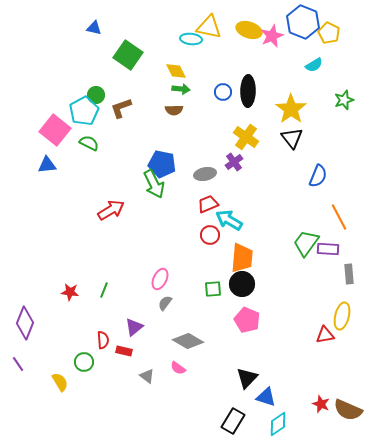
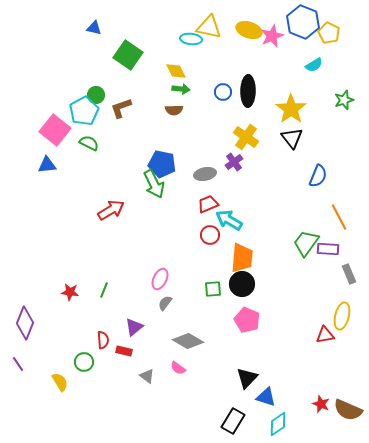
gray rectangle at (349, 274): rotated 18 degrees counterclockwise
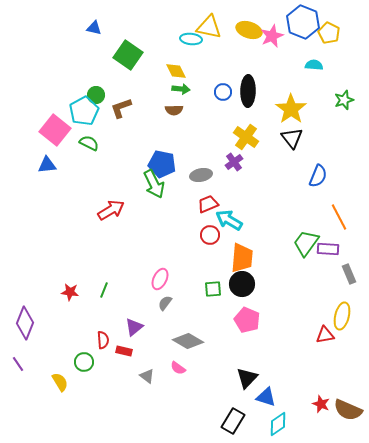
cyan semicircle at (314, 65): rotated 144 degrees counterclockwise
gray ellipse at (205, 174): moved 4 px left, 1 px down
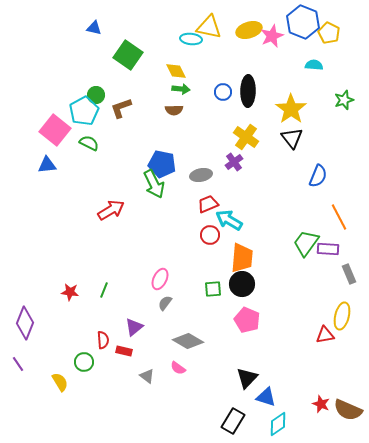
yellow ellipse at (249, 30): rotated 35 degrees counterclockwise
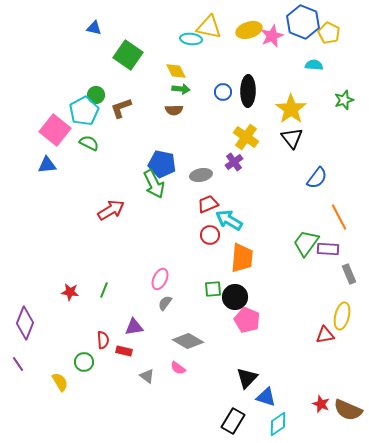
blue semicircle at (318, 176): moved 1 px left, 2 px down; rotated 15 degrees clockwise
black circle at (242, 284): moved 7 px left, 13 px down
purple triangle at (134, 327): rotated 30 degrees clockwise
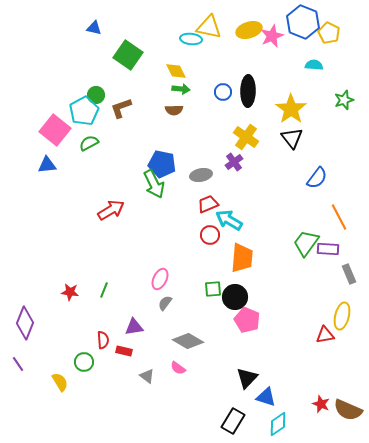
green semicircle at (89, 143): rotated 54 degrees counterclockwise
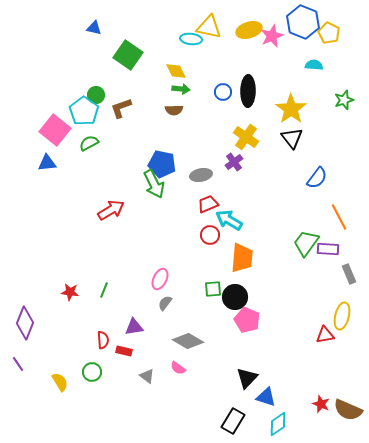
cyan pentagon at (84, 111): rotated 8 degrees counterclockwise
blue triangle at (47, 165): moved 2 px up
green circle at (84, 362): moved 8 px right, 10 px down
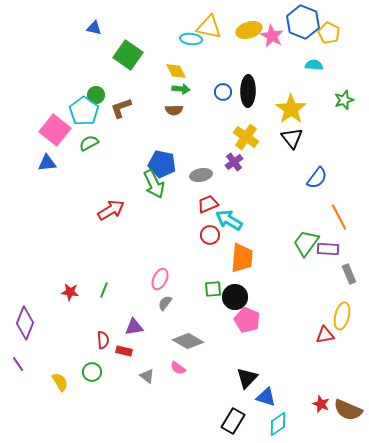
pink star at (272, 36): rotated 20 degrees counterclockwise
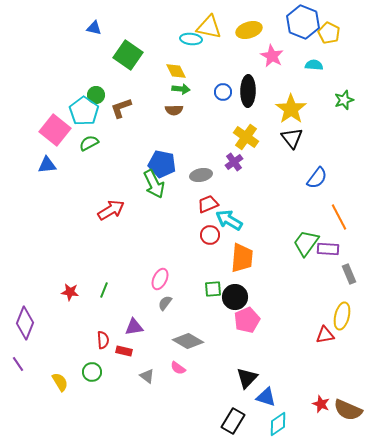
pink star at (272, 36): moved 20 px down
blue triangle at (47, 163): moved 2 px down
pink pentagon at (247, 320): rotated 25 degrees clockwise
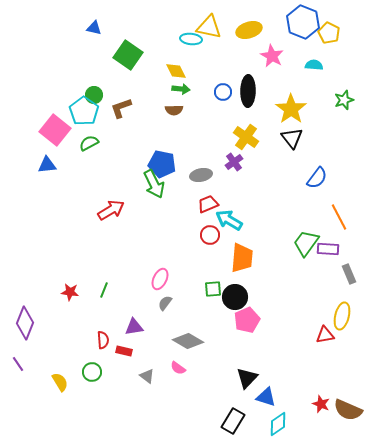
green circle at (96, 95): moved 2 px left
